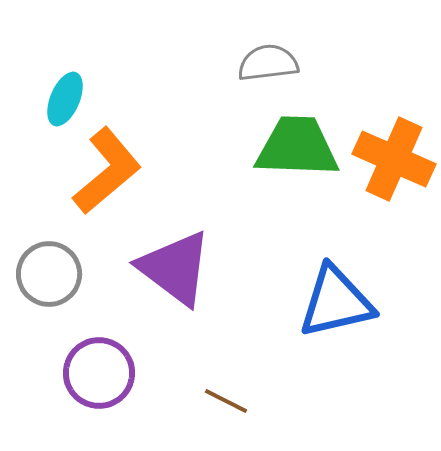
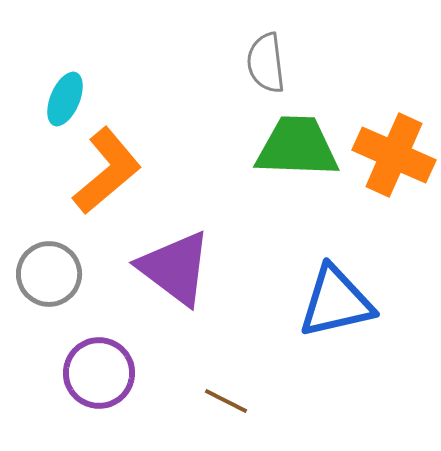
gray semicircle: moved 2 px left; rotated 90 degrees counterclockwise
orange cross: moved 4 px up
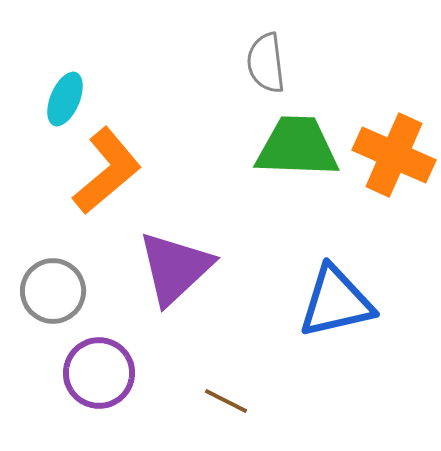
purple triangle: rotated 40 degrees clockwise
gray circle: moved 4 px right, 17 px down
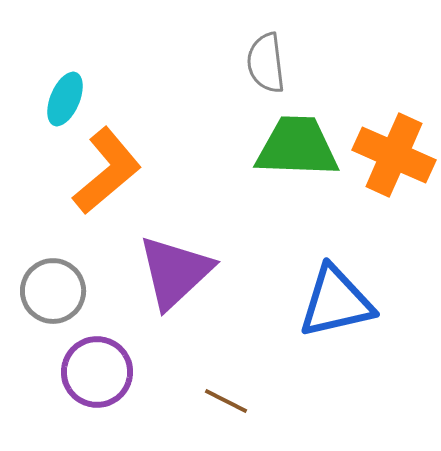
purple triangle: moved 4 px down
purple circle: moved 2 px left, 1 px up
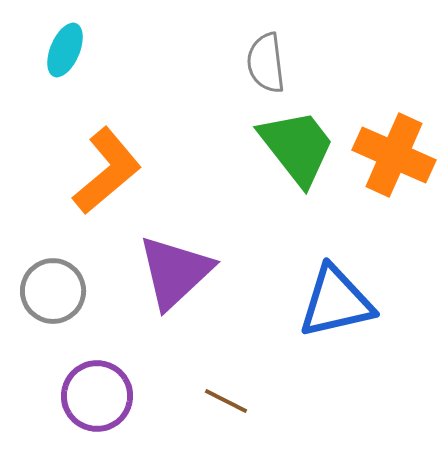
cyan ellipse: moved 49 px up
green trapezoid: rotated 50 degrees clockwise
purple circle: moved 24 px down
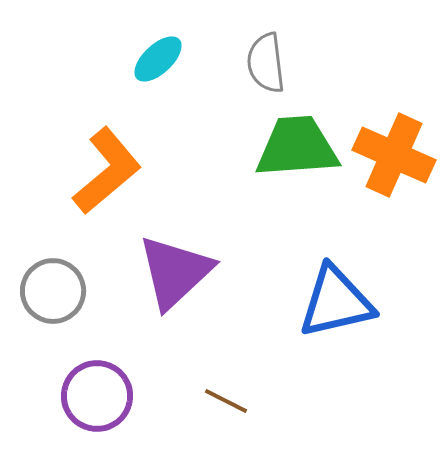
cyan ellipse: moved 93 px right, 9 px down; rotated 24 degrees clockwise
green trapezoid: rotated 56 degrees counterclockwise
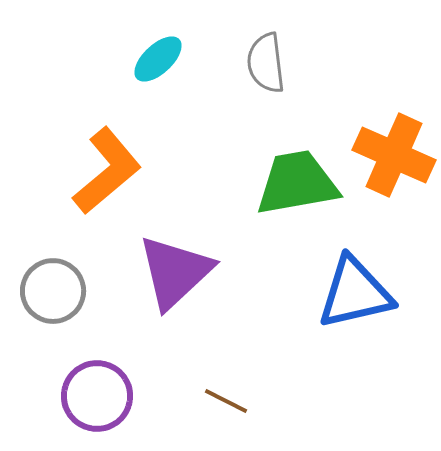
green trapezoid: moved 36 px down; rotated 6 degrees counterclockwise
blue triangle: moved 19 px right, 9 px up
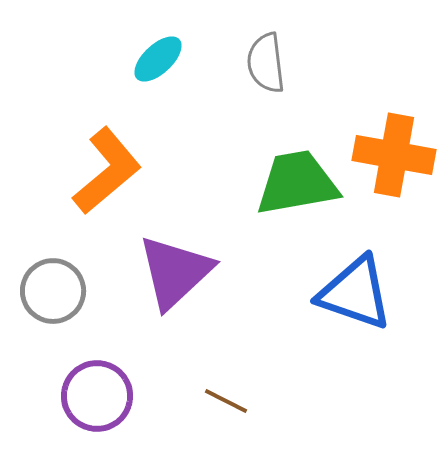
orange cross: rotated 14 degrees counterclockwise
blue triangle: rotated 32 degrees clockwise
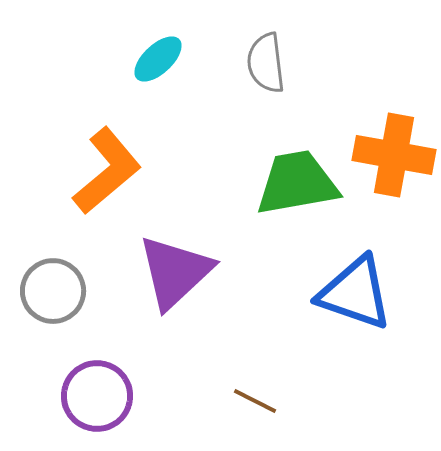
brown line: moved 29 px right
